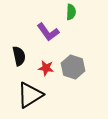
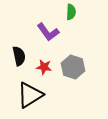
red star: moved 2 px left, 1 px up
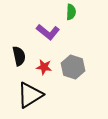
purple L-shape: rotated 15 degrees counterclockwise
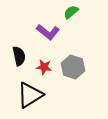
green semicircle: rotated 133 degrees counterclockwise
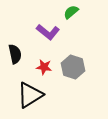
black semicircle: moved 4 px left, 2 px up
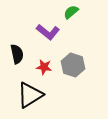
black semicircle: moved 2 px right
gray hexagon: moved 2 px up
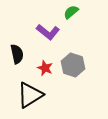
red star: moved 1 px right, 1 px down; rotated 14 degrees clockwise
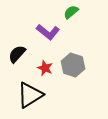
black semicircle: rotated 126 degrees counterclockwise
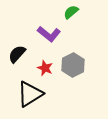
purple L-shape: moved 1 px right, 2 px down
gray hexagon: rotated 15 degrees clockwise
black triangle: moved 1 px up
